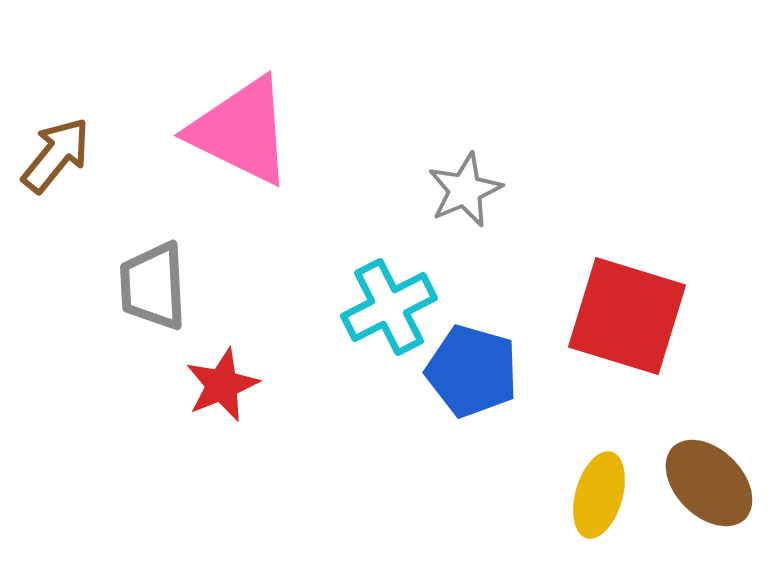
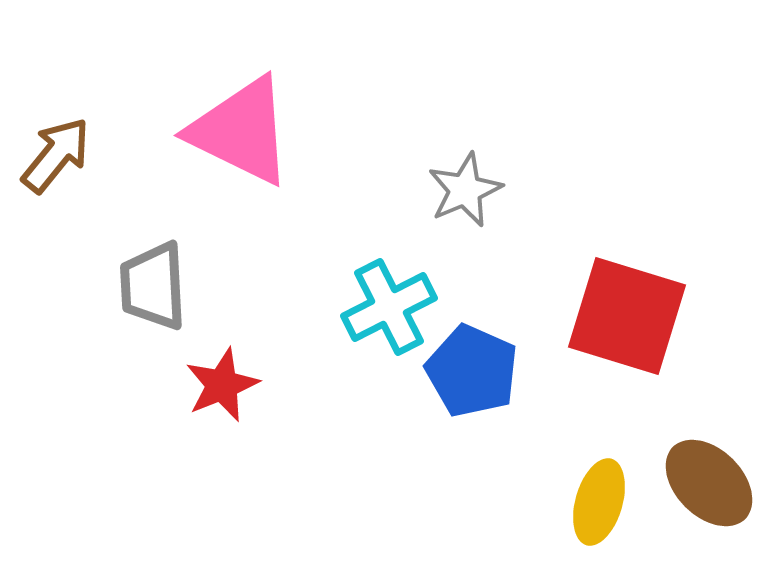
blue pentagon: rotated 8 degrees clockwise
yellow ellipse: moved 7 px down
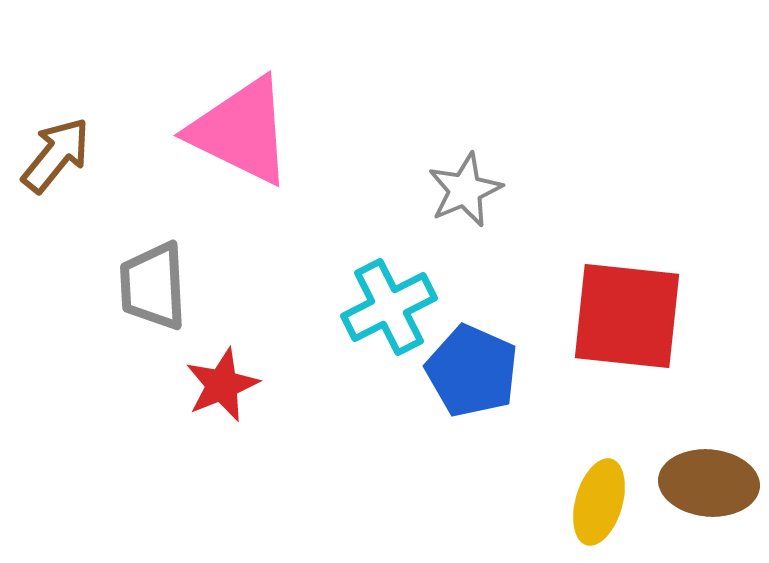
red square: rotated 11 degrees counterclockwise
brown ellipse: rotated 40 degrees counterclockwise
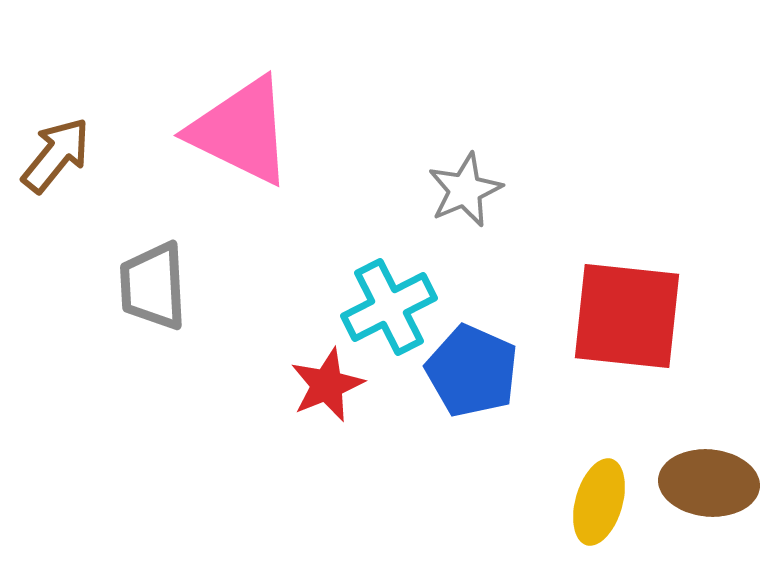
red star: moved 105 px right
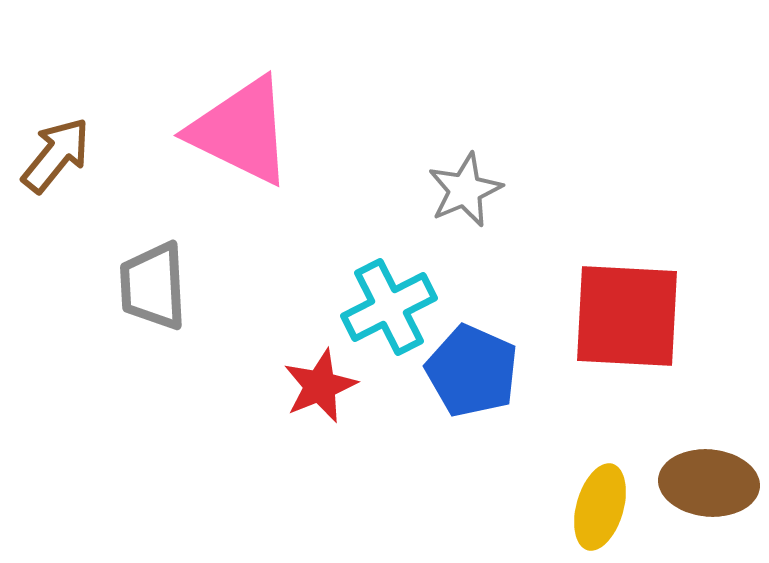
red square: rotated 3 degrees counterclockwise
red star: moved 7 px left, 1 px down
yellow ellipse: moved 1 px right, 5 px down
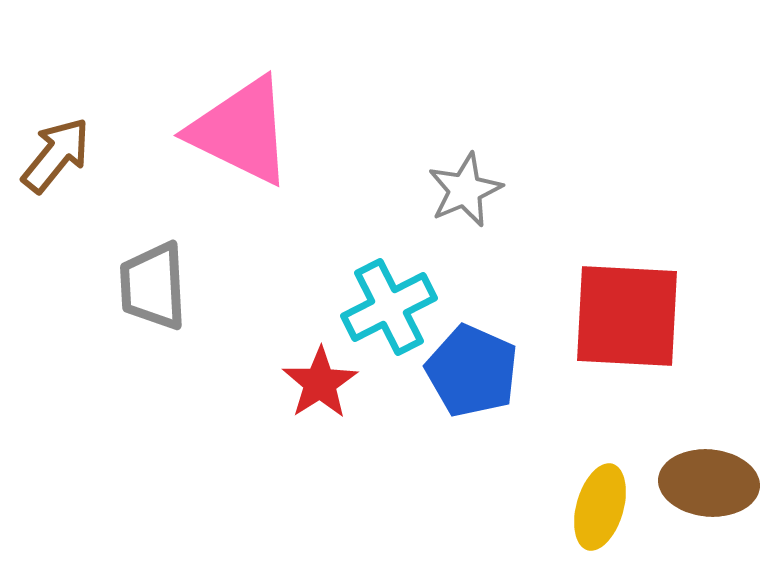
red star: moved 3 px up; rotated 10 degrees counterclockwise
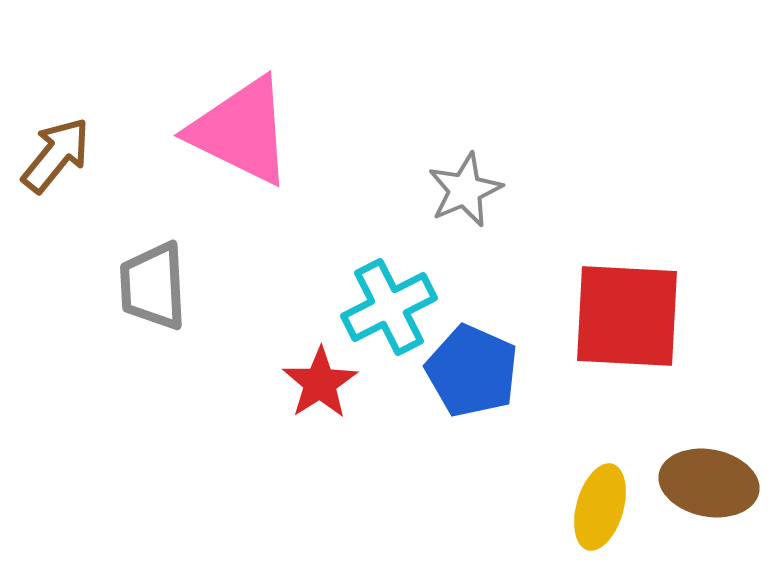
brown ellipse: rotated 6 degrees clockwise
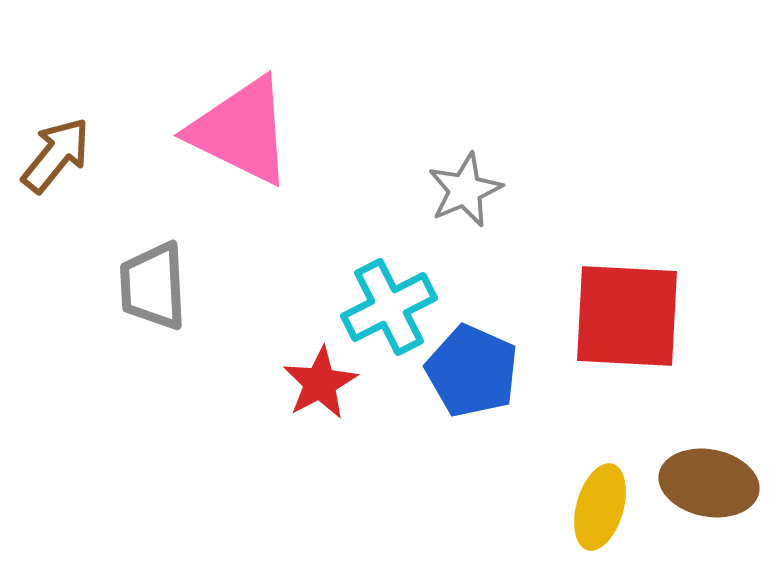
red star: rotated 4 degrees clockwise
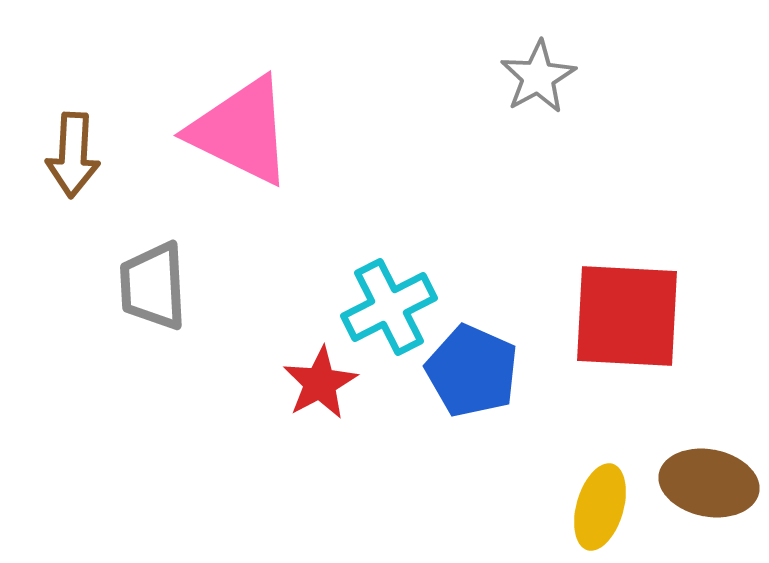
brown arrow: moved 17 px right; rotated 144 degrees clockwise
gray star: moved 73 px right, 113 px up; rotated 6 degrees counterclockwise
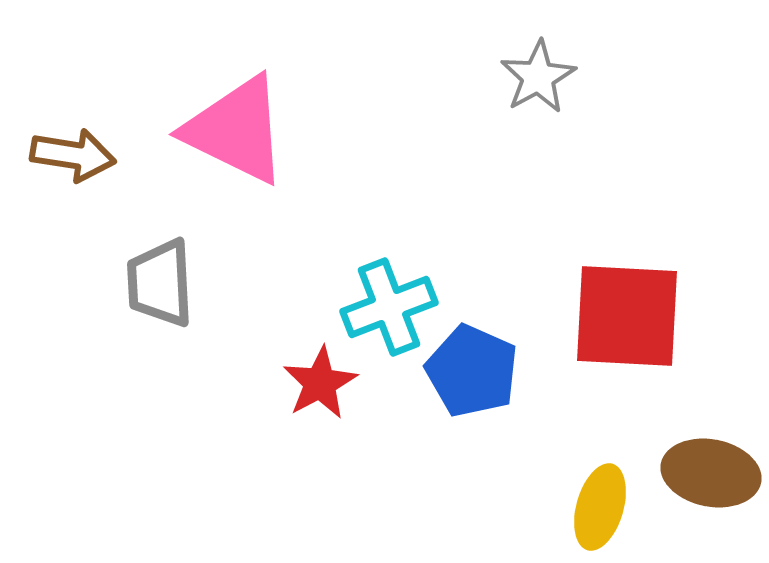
pink triangle: moved 5 px left, 1 px up
brown arrow: rotated 84 degrees counterclockwise
gray trapezoid: moved 7 px right, 3 px up
cyan cross: rotated 6 degrees clockwise
brown ellipse: moved 2 px right, 10 px up
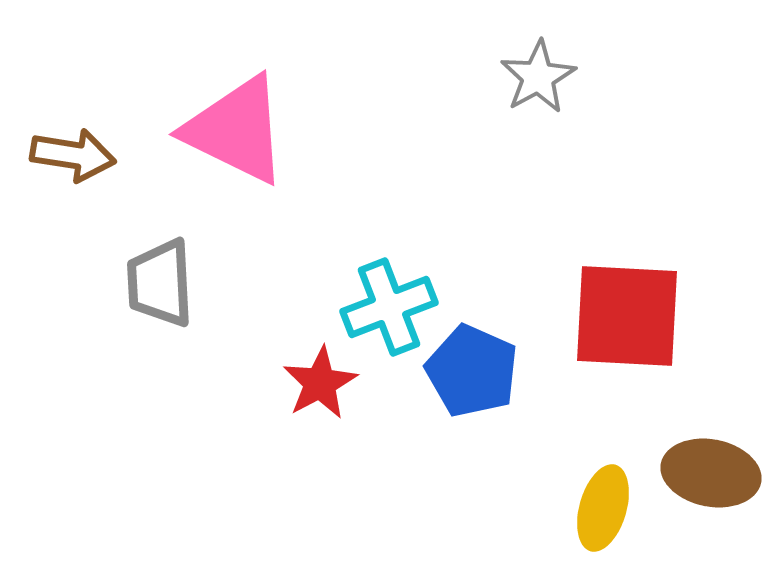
yellow ellipse: moved 3 px right, 1 px down
